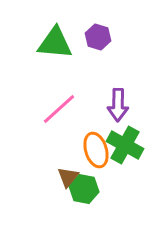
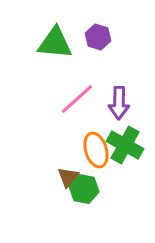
purple arrow: moved 1 px right, 2 px up
pink line: moved 18 px right, 10 px up
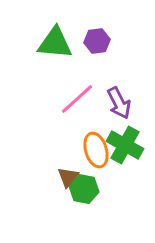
purple hexagon: moved 1 px left, 4 px down; rotated 25 degrees counterclockwise
purple arrow: rotated 28 degrees counterclockwise
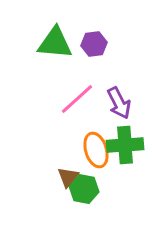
purple hexagon: moved 3 px left, 3 px down
green cross: rotated 33 degrees counterclockwise
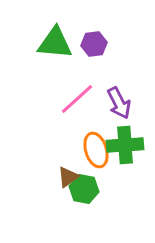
brown triangle: rotated 15 degrees clockwise
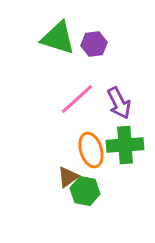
green triangle: moved 3 px right, 5 px up; rotated 12 degrees clockwise
orange ellipse: moved 5 px left
green hexagon: moved 1 px right, 2 px down
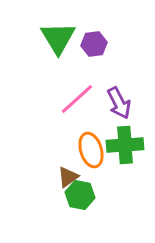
green triangle: rotated 42 degrees clockwise
green hexagon: moved 5 px left, 4 px down
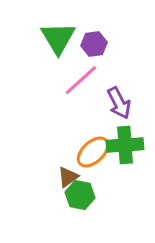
pink line: moved 4 px right, 19 px up
orange ellipse: moved 2 px right, 2 px down; rotated 64 degrees clockwise
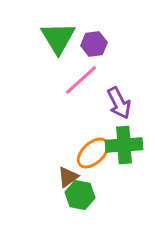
green cross: moved 1 px left
orange ellipse: moved 1 px down
